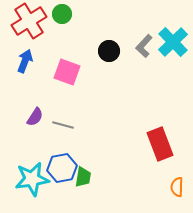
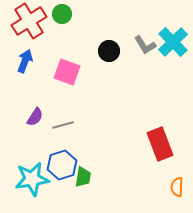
gray L-shape: moved 1 px right, 1 px up; rotated 75 degrees counterclockwise
gray line: rotated 30 degrees counterclockwise
blue hexagon: moved 3 px up; rotated 8 degrees counterclockwise
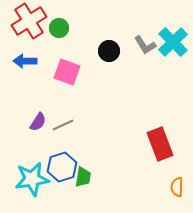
green circle: moved 3 px left, 14 px down
blue arrow: rotated 110 degrees counterclockwise
purple semicircle: moved 3 px right, 5 px down
gray line: rotated 10 degrees counterclockwise
blue hexagon: moved 2 px down
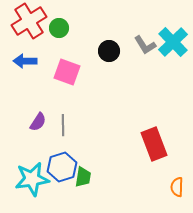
gray line: rotated 65 degrees counterclockwise
red rectangle: moved 6 px left
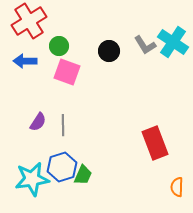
green circle: moved 18 px down
cyan cross: rotated 12 degrees counterclockwise
red rectangle: moved 1 px right, 1 px up
green trapezoid: moved 2 px up; rotated 15 degrees clockwise
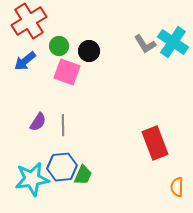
gray L-shape: moved 1 px up
black circle: moved 20 px left
blue arrow: rotated 40 degrees counterclockwise
blue hexagon: rotated 12 degrees clockwise
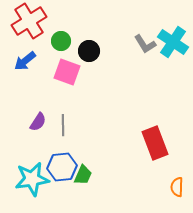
green circle: moved 2 px right, 5 px up
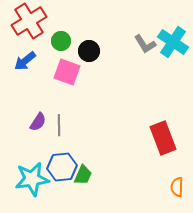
gray line: moved 4 px left
red rectangle: moved 8 px right, 5 px up
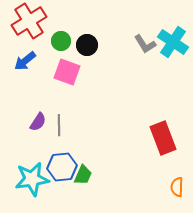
black circle: moved 2 px left, 6 px up
